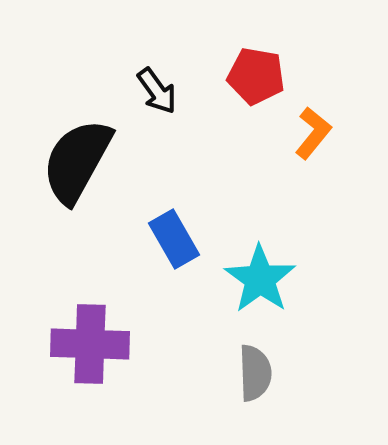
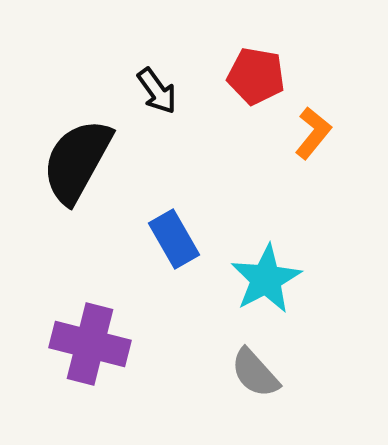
cyan star: moved 6 px right; rotated 8 degrees clockwise
purple cross: rotated 12 degrees clockwise
gray semicircle: rotated 140 degrees clockwise
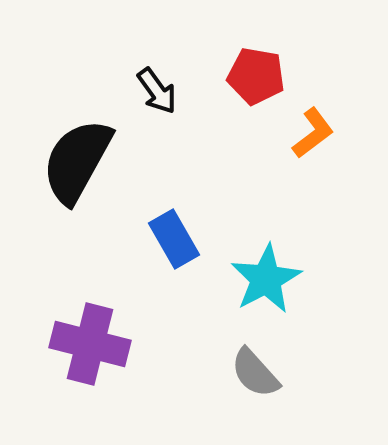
orange L-shape: rotated 14 degrees clockwise
